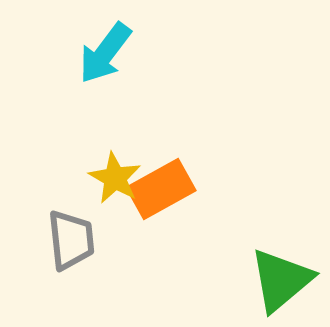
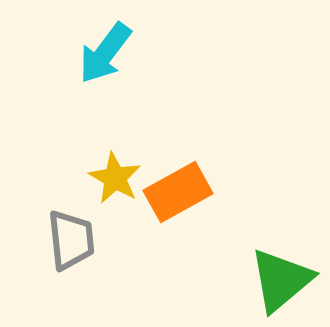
orange rectangle: moved 17 px right, 3 px down
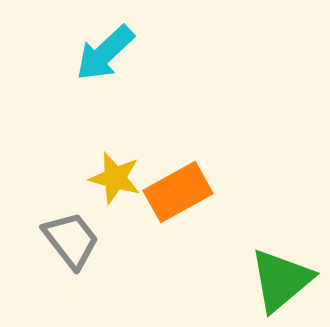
cyan arrow: rotated 10 degrees clockwise
yellow star: rotated 14 degrees counterclockwise
gray trapezoid: rotated 32 degrees counterclockwise
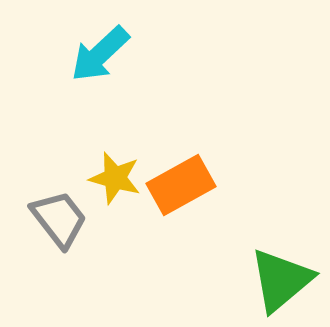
cyan arrow: moved 5 px left, 1 px down
orange rectangle: moved 3 px right, 7 px up
gray trapezoid: moved 12 px left, 21 px up
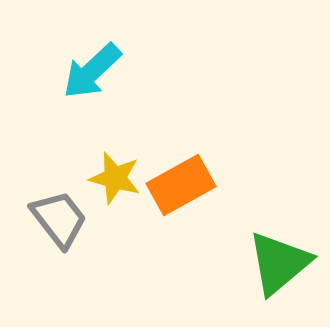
cyan arrow: moved 8 px left, 17 px down
green triangle: moved 2 px left, 17 px up
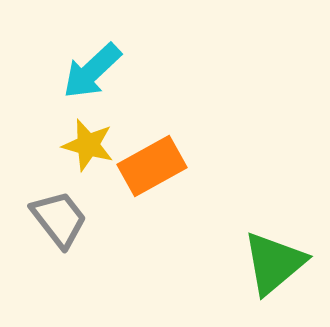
yellow star: moved 27 px left, 33 px up
orange rectangle: moved 29 px left, 19 px up
green triangle: moved 5 px left
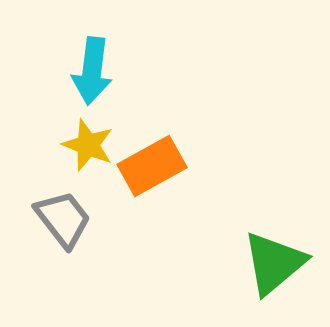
cyan arrow: rotated 40 degrees counterclockwise
yellow star: rotated 6 degrees clockwise
gray trapezoid: moved 4 px right
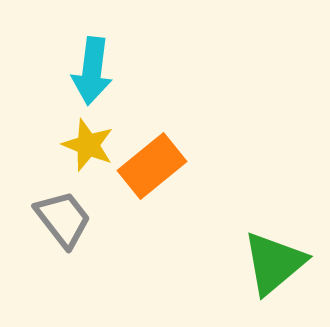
orange rectangle: rotated 10 degrees counterclockwise
